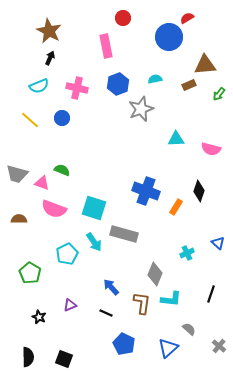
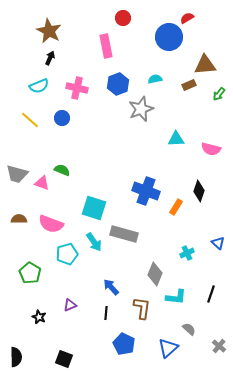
pink semicircle at (54, 209): moved 3 px left, 15 px down
cyan pentagon at (67, 254): rotated 10 degrees clockwise
cyan L-shape at (171, 299): moved 5 px right, 2 px up
brown L-shape at (142, 303): moved 5 px down
black line at (106, 313): rotated 72 degrees clockwise
black semicircle at (28, 357): moved 12 px left
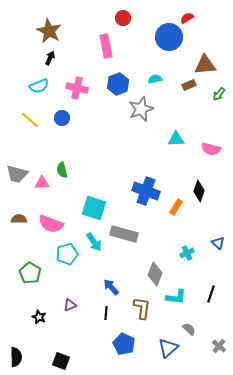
green semicircle at (62, 170): rotated 126 degrees counterclockwise
pink triangle at (42, 183): rotated 21 degrees counterclockwise
black square at (64, 359): moved 3 px left, 2 px down
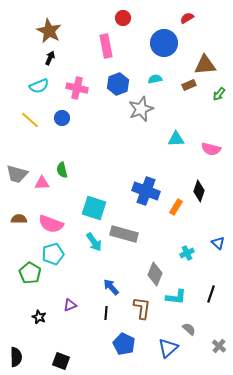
blue circle at (169, 37): moved 5 px left, 6 px down
cyan pentagon at (67, 254): moved 14 px left
